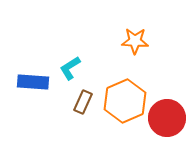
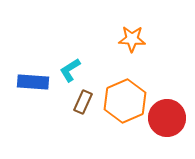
orange star: moved 3 px left, 2 px up
cyan L-shape: moved 2 px down
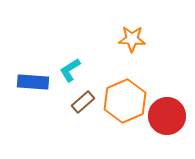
brown rectangle: rotated 25 degrees clockwise
red circle: moved 2 px up
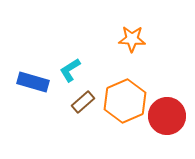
blue rectangle: rotated 12 degrees clockwise
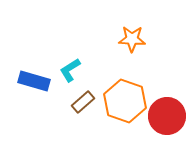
blue rectangle: moved 1 px right, 1 px up
orange hexagon: rotated 18 degrees counterclockwise
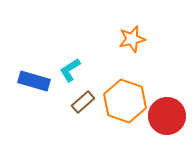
orange star: rotated 16 degrees counterclockwise
